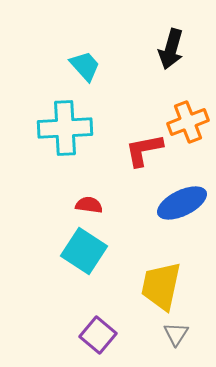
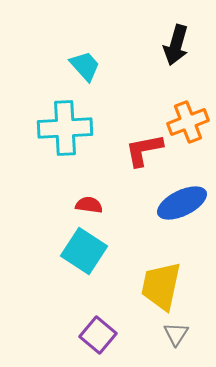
black arrow: moved 5 px right, 4 px up
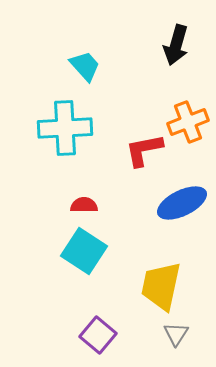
red semicircle: moved 5 px left; rotated 8 degrees counterclockwise
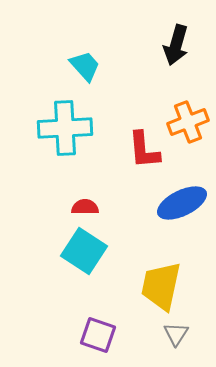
red L-shape: rotated 84 degrees counterclockwise
red semicircle: moved 1 px right, 2 px down
purple square: rotated 21 degrees counterclockwise
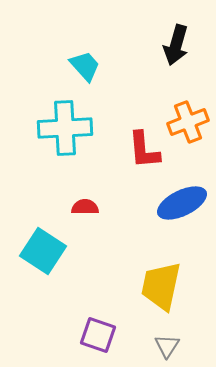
cyan square: moved 41 px left
gray triangle: moved 9 px left, 12 px down
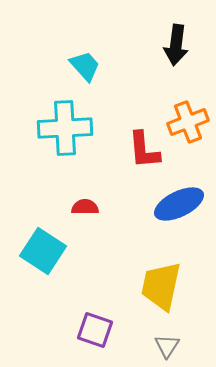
black arrow: rotated 9 degrees counterclockwise
blue ellipse: moved 3 px left, 1 px down
purple square: moved 3 px left, 5 px up
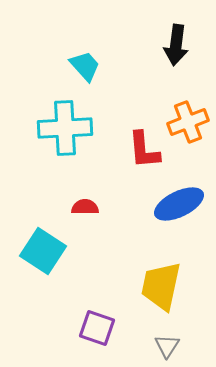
purple square: moved 2 px right, 2 px up
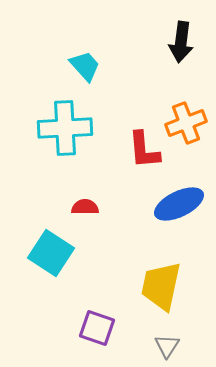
black arrow: moved 5 px right, 3 px up
orange cross: moved 2 px left, 1 px down
cyan square: moved 8 px right, 2 px down
